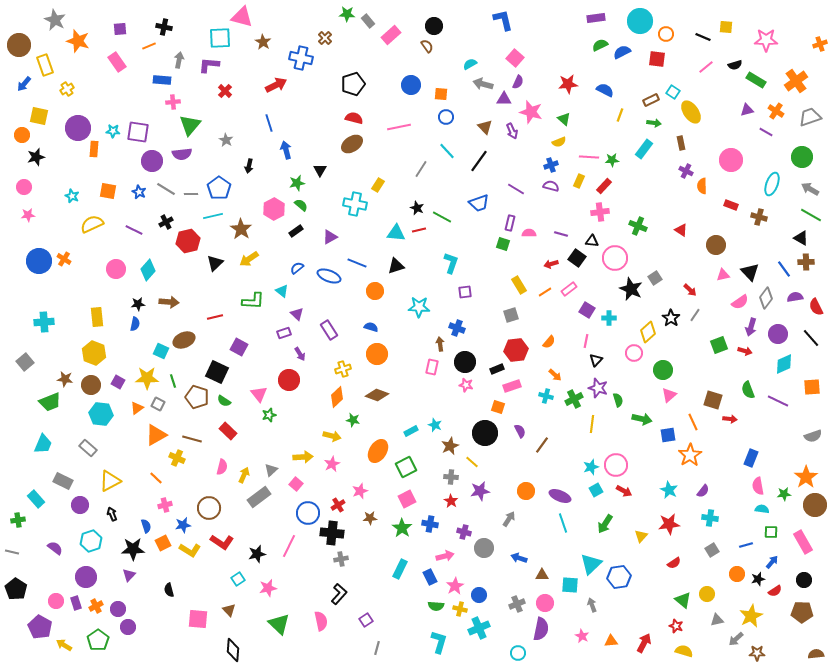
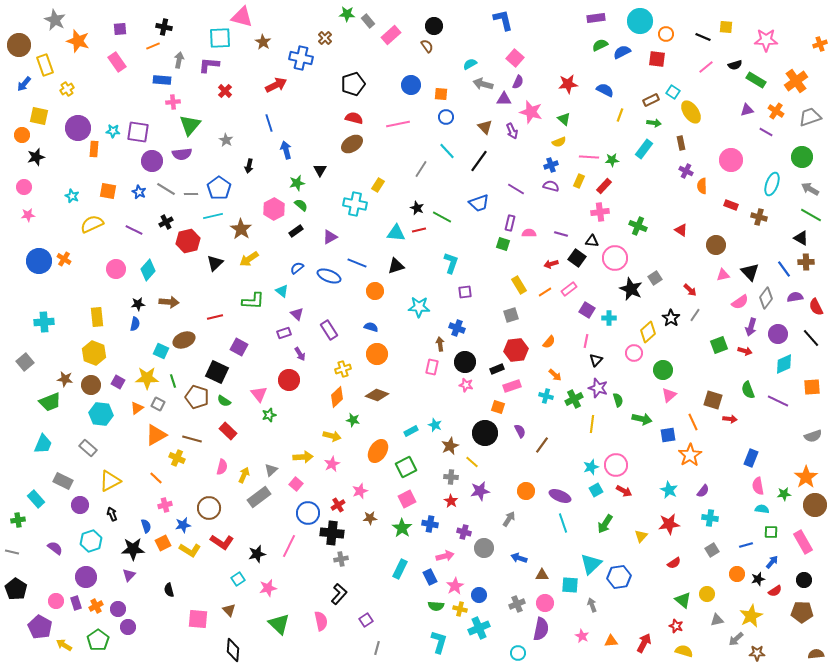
orange line at (149, 46): moved 4 px right
pink line at (399, 127): moved 1 px left, 3 px up
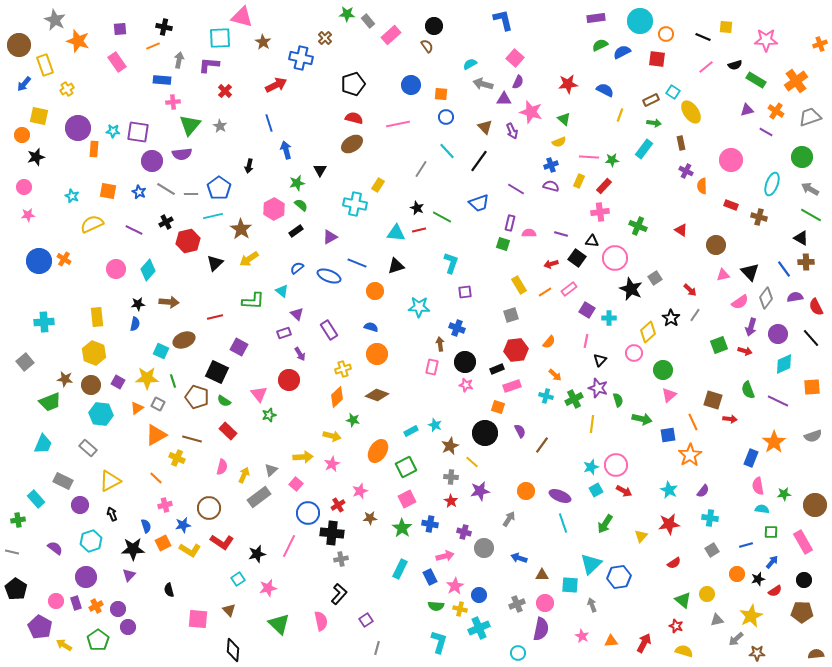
gray star at (226, 140): moved 6 px left, 14 px up
black triangle at (596, 360): moved 4 px right
orange star at (806, 477): moved 32 px left, 35 px up
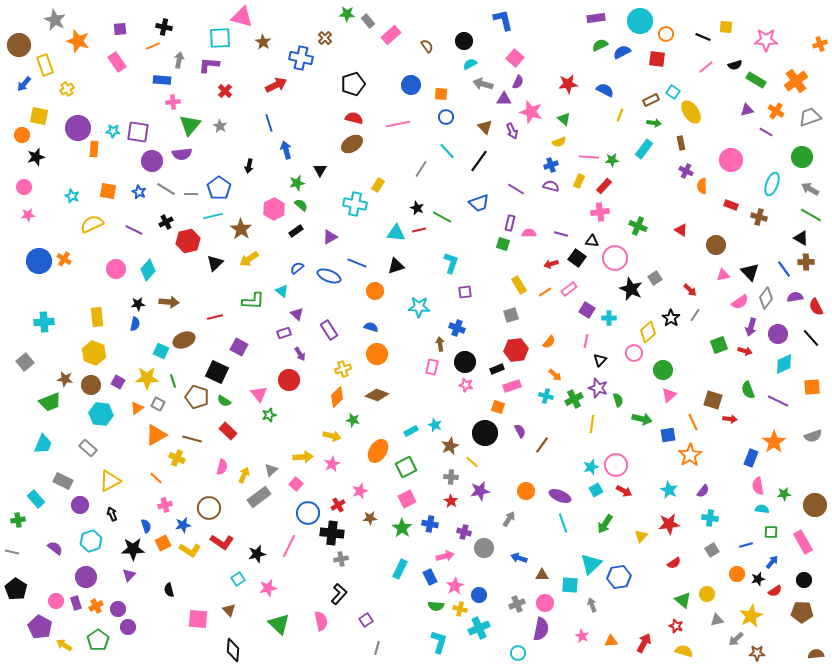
black circle at (434, 26): moved 30 px right, 15 px down
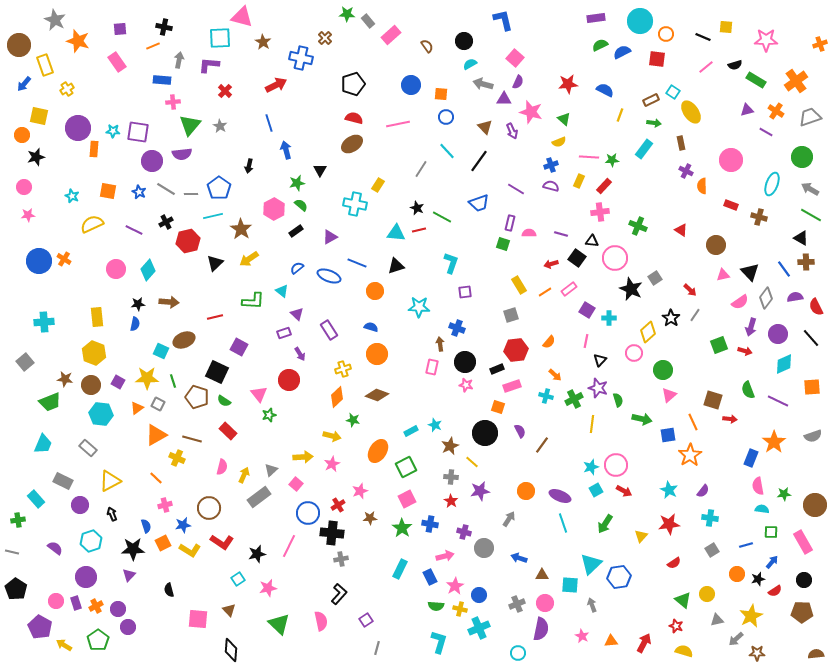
black diamond at (233, 650): moved 2 px left
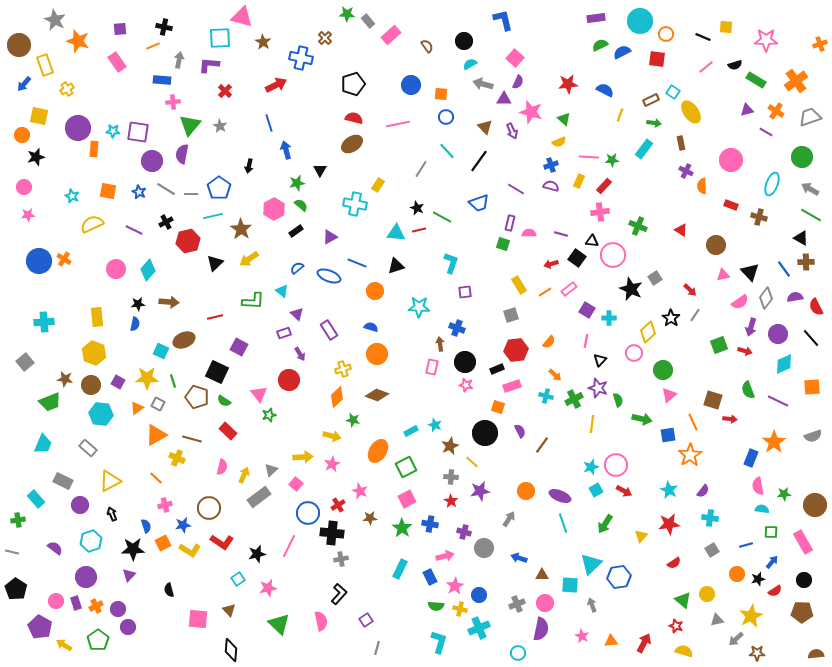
purple semicircle at (182, 154): rotated 108 degrees clockwise
pink circle at (615, 258): moved 2 px left, 3 px up
pink star at (360, 491): rotated 28 degrees counterclockwise
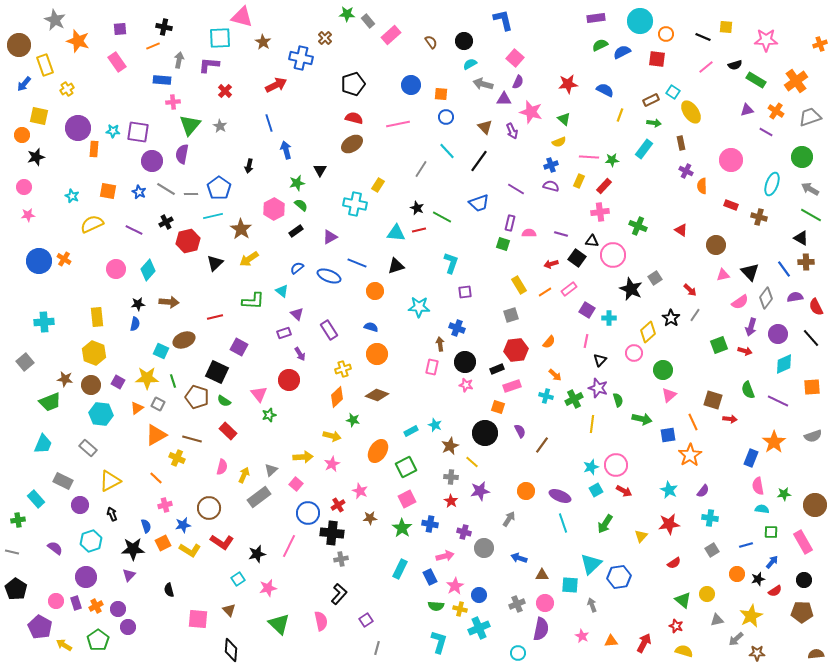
brown semicircle at (427, 46): moved 4 px right, 4 px up
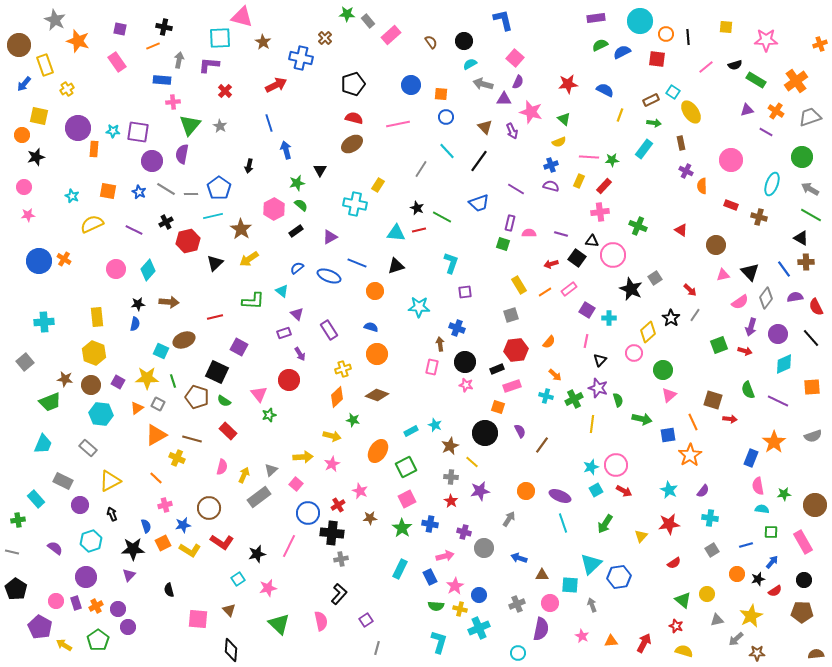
purple square at (120, 29): rotated 16 degrees clockwise
black line at (703, 37): moved 15 px left; rotated 63 degrees clockwise
pink circle at (545, 603): moved 5 px right
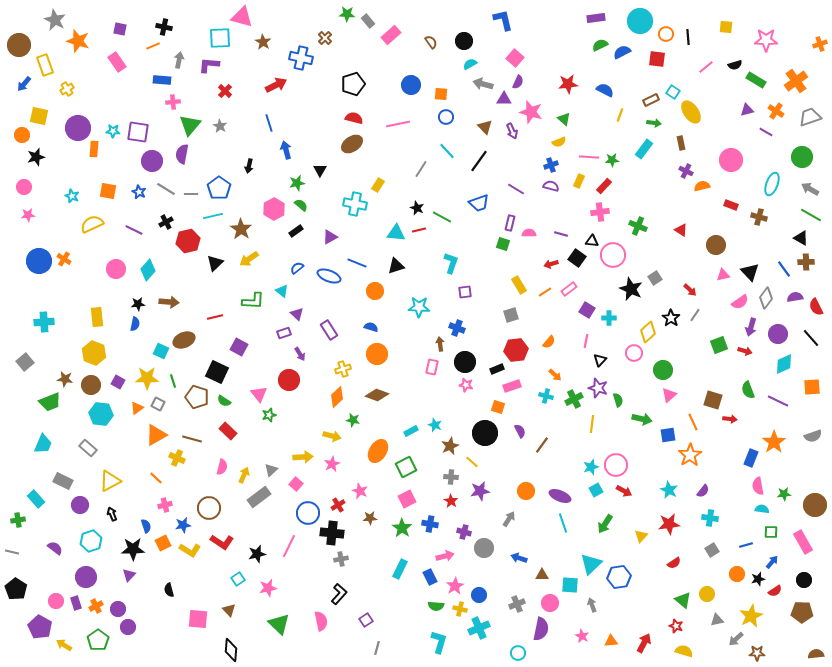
orange semicircle at (702, 186): rotated 77 degrees clockwise
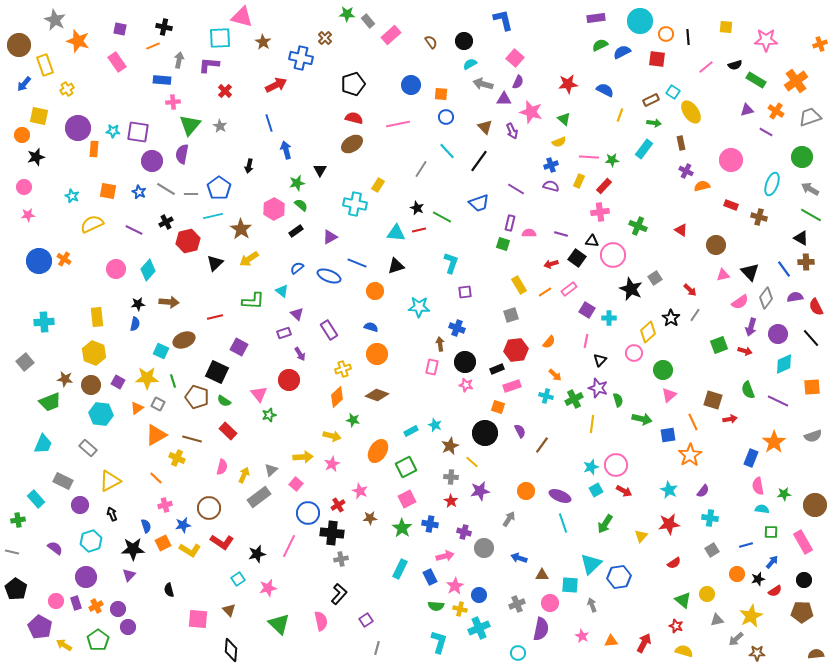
red arrow at (730, 419): rotated 16 degrees counterclockwise
